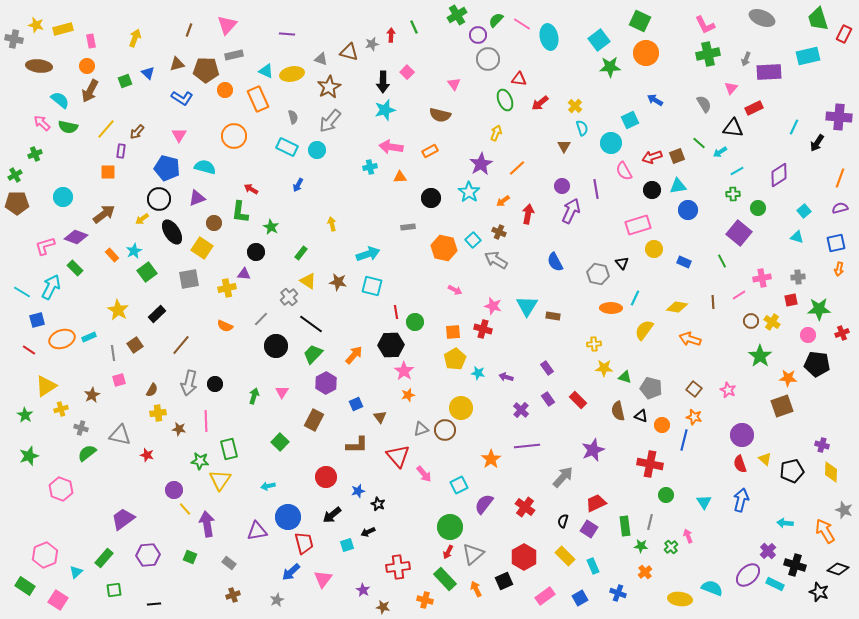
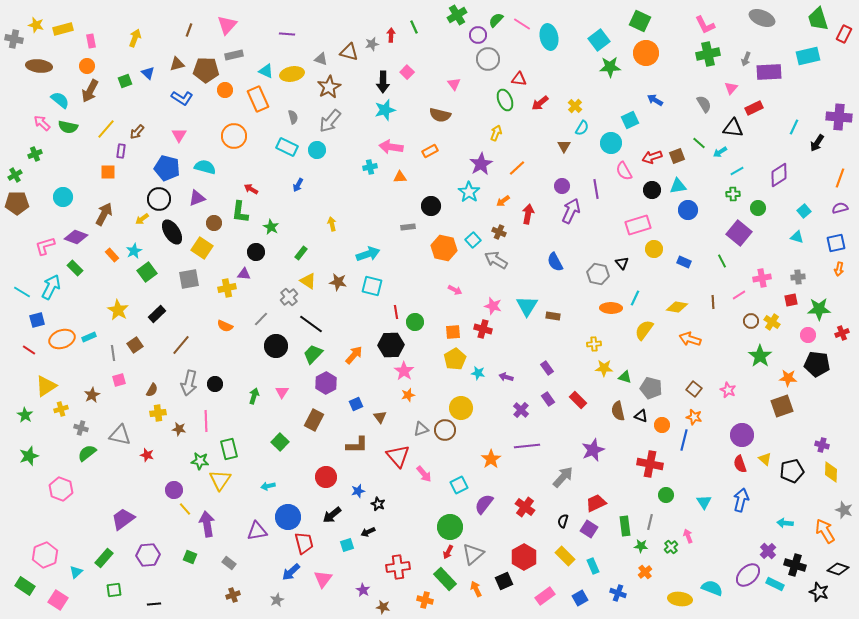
cyan semicircle at (582, 128): rotated 49 degrees clockwise
black circle at (431, 198): moved 8 px down
brown arrow at (104, 214): rotated 25 degrees counterclockwise
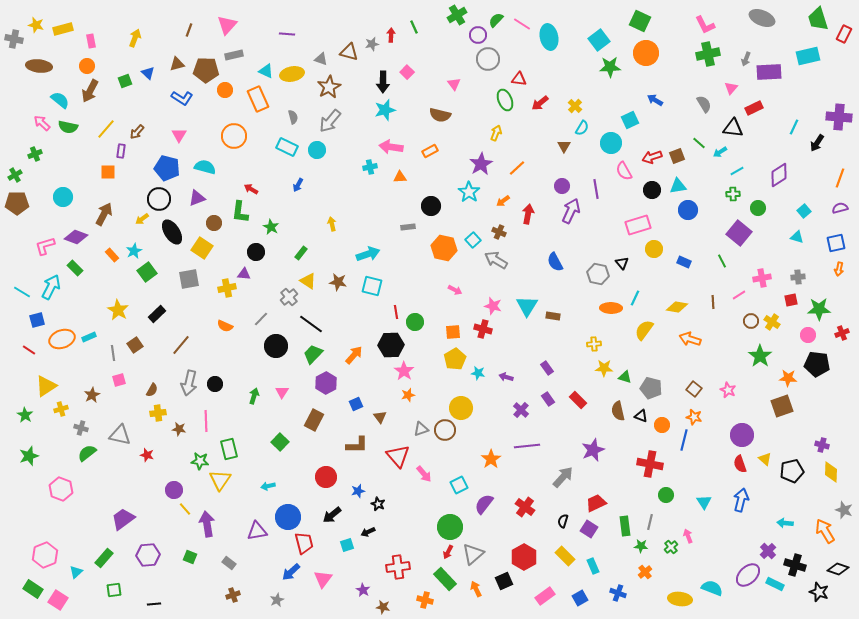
green rectangle at (25, 586): moved 8 px right, 3 px down
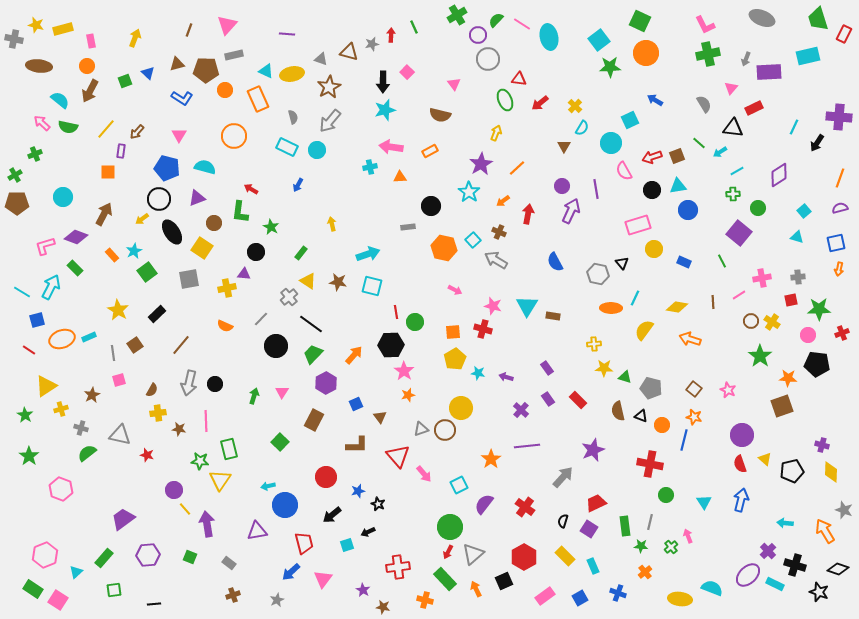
green star at (29, 456): rotated 18 degrees counterclockwise
blue circle at (288, 517): moved 3 px left, 12 px up
